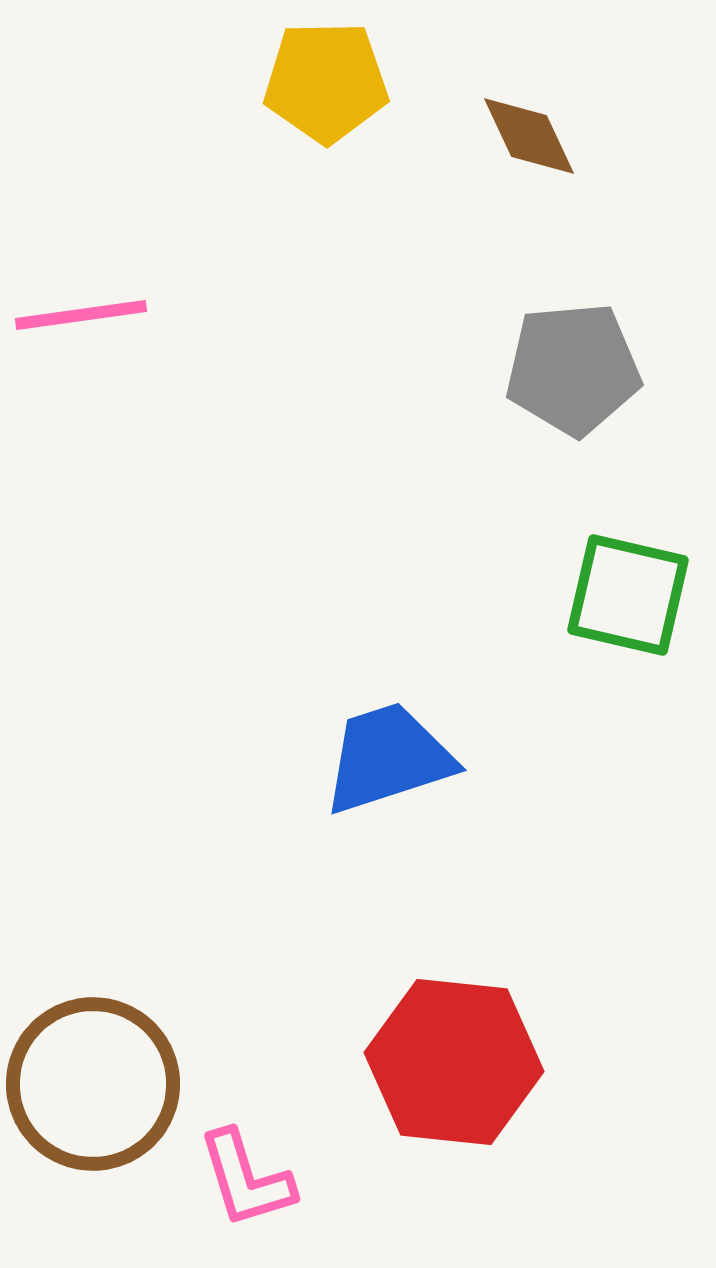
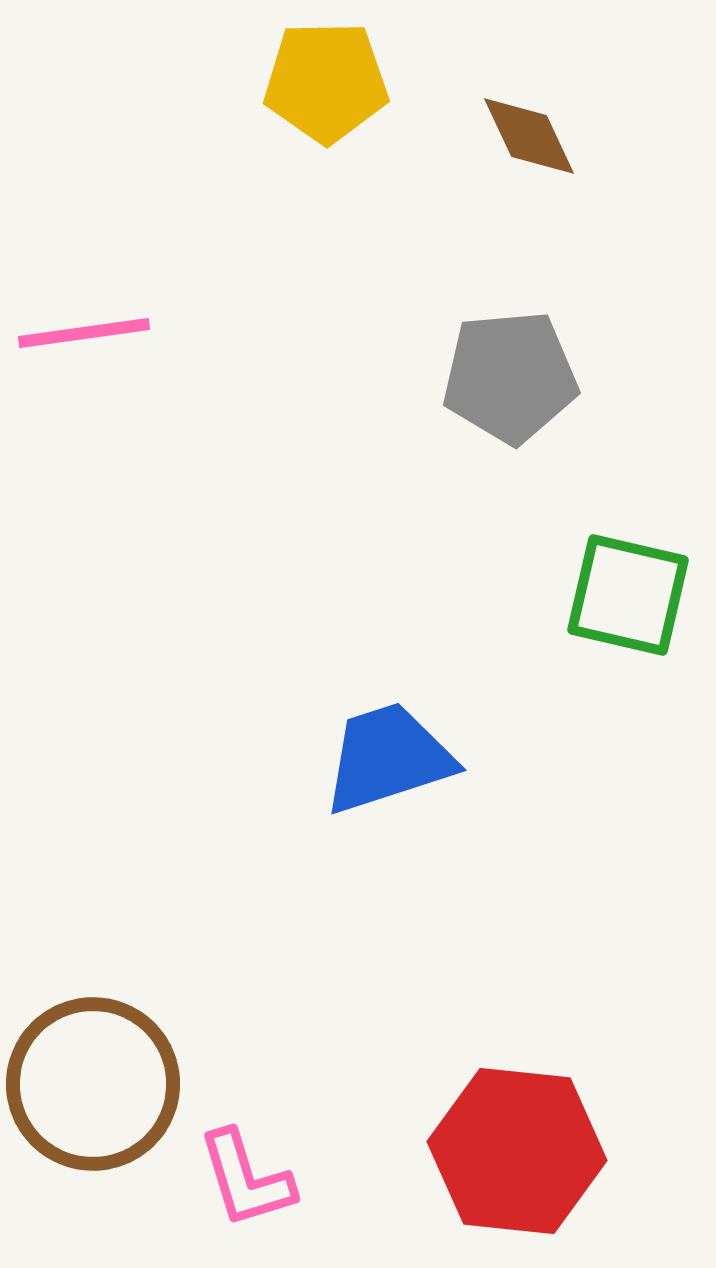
pink line: moved 3 px right, 18 px down
gray pentagon: moved 63 px left, 8 px down
red hexagon: moved 63 px right, 89 px down
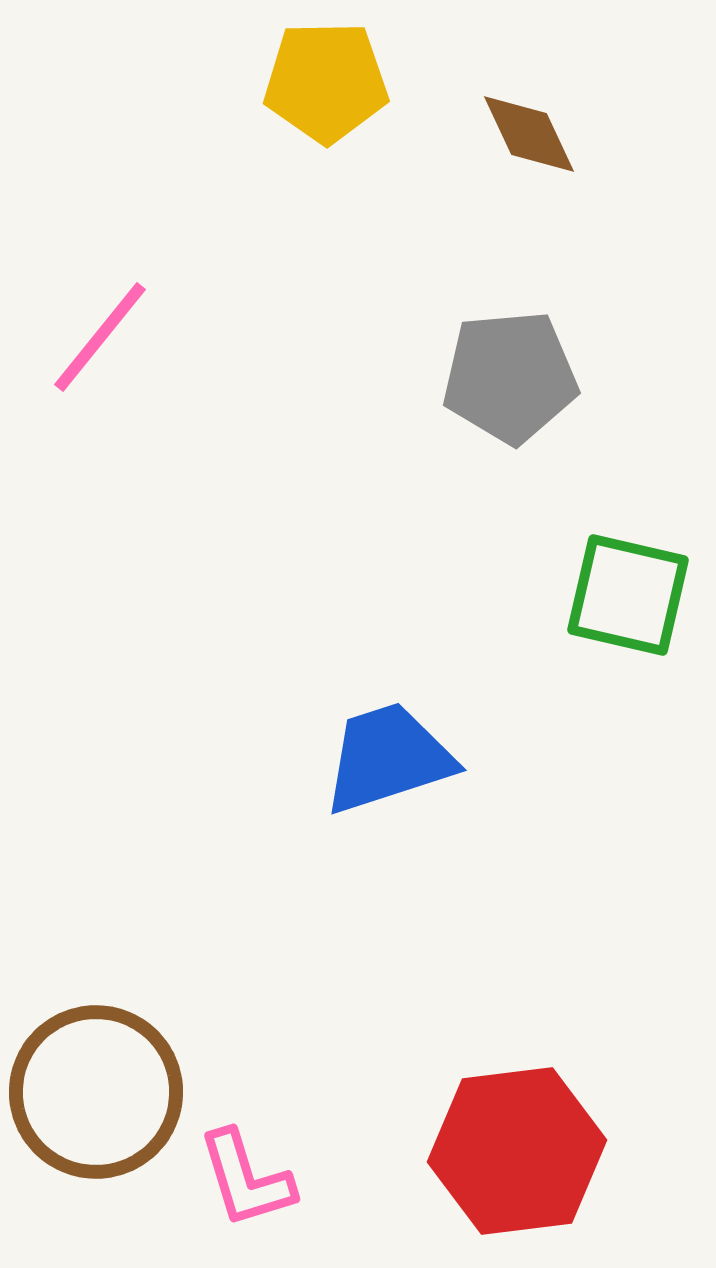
brown diamond: moved 2 px up
pink line: moved 16 px right, 4 px down; rotated 43 degrees counterclockwise
brown circle: moved 3 px right, 8 px down
red hexagon: rotated 13 degrees counterclockwise
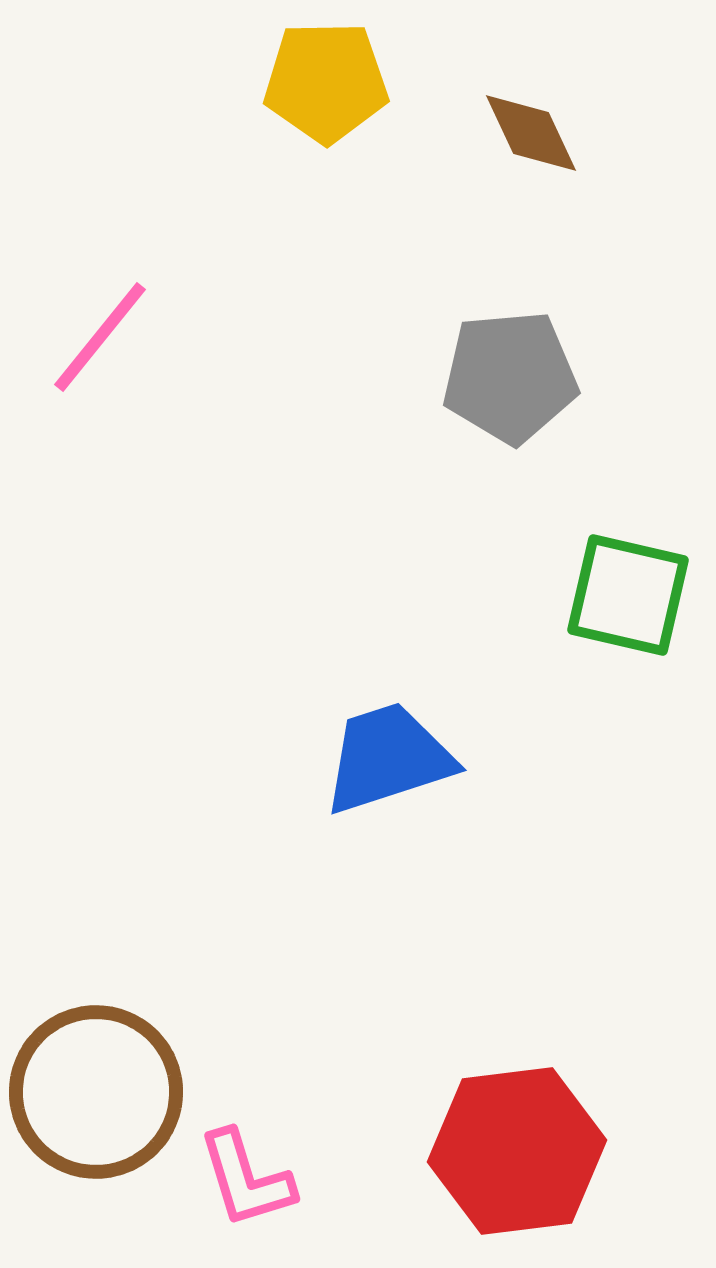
brown diamond: moved 2 px right, 1 px up
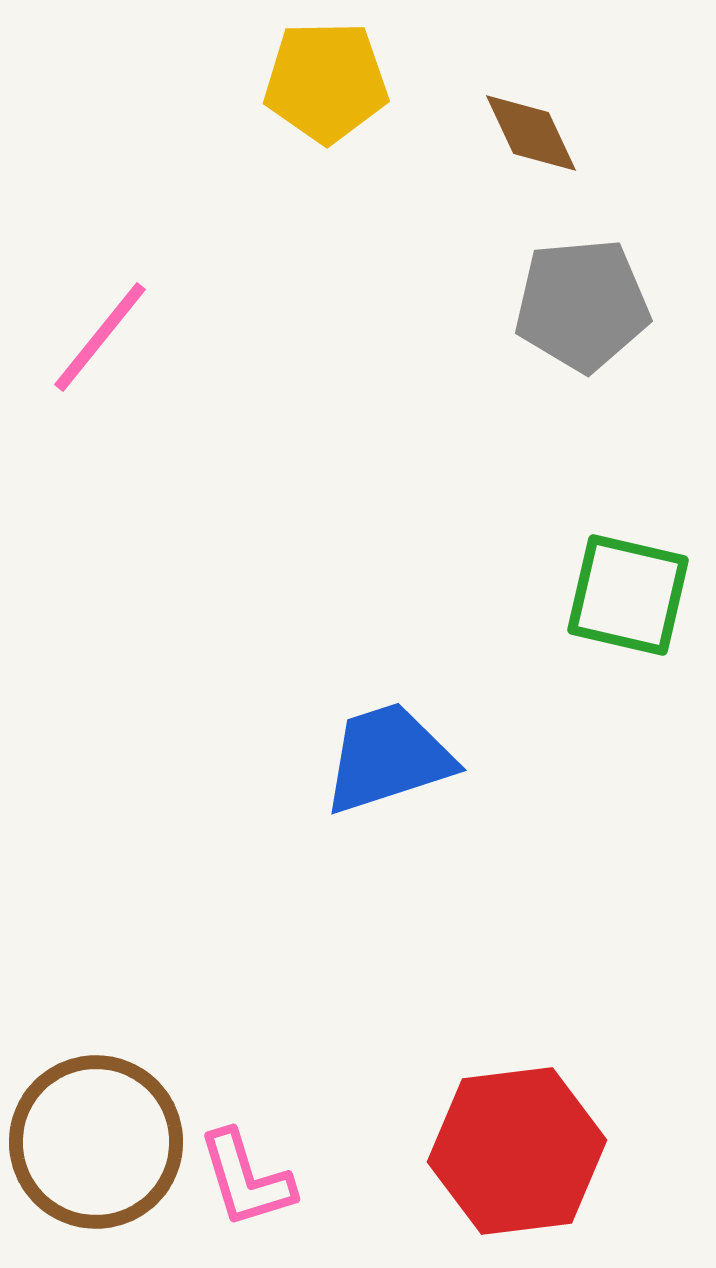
gray pentagon: moved 72 px right, 72 px up
brown circle: moved 50 px down
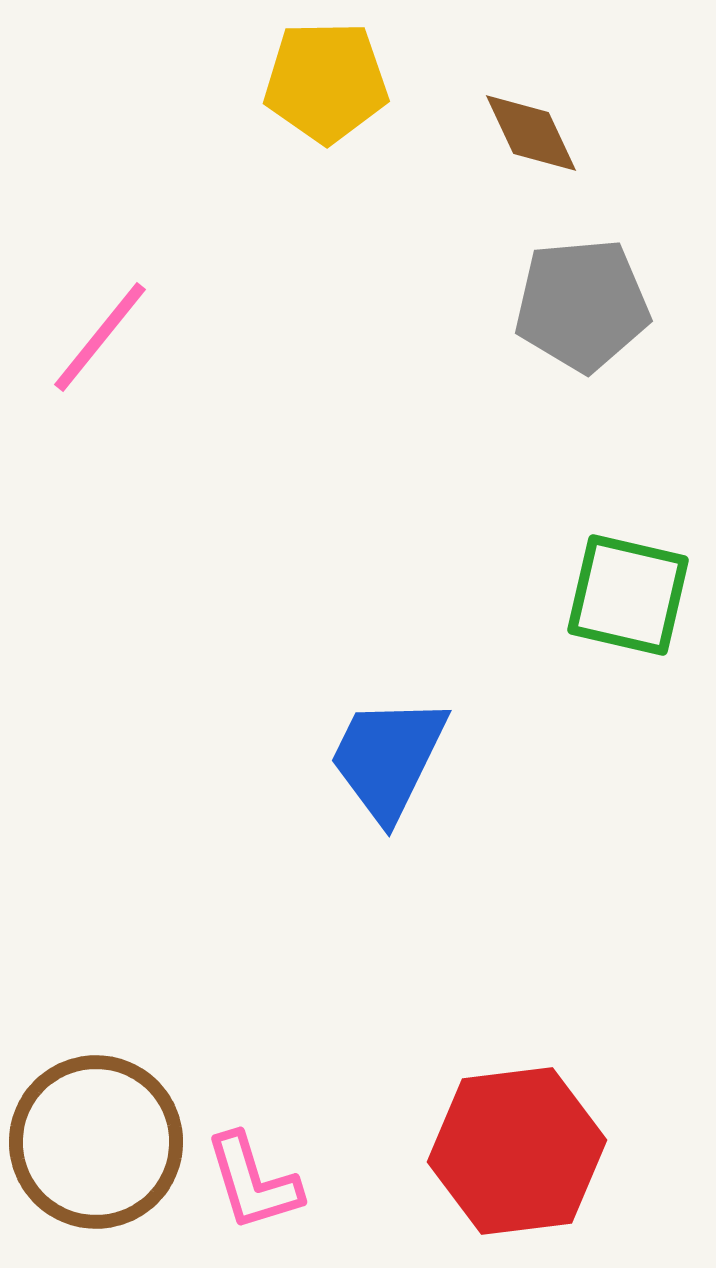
blue trapezoid: rotated 46 degrees counterclockwise
pink L-shape: moved 7 px right, 3 px down
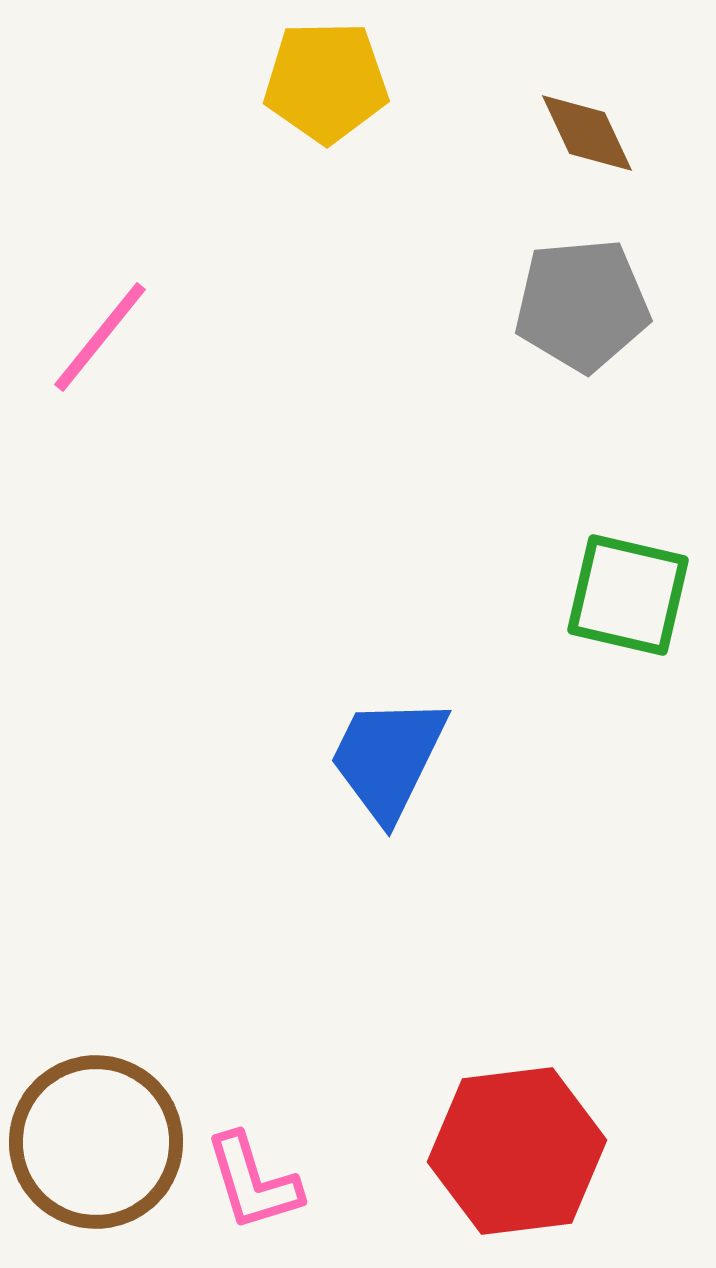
brown diamond: moved 56 px right
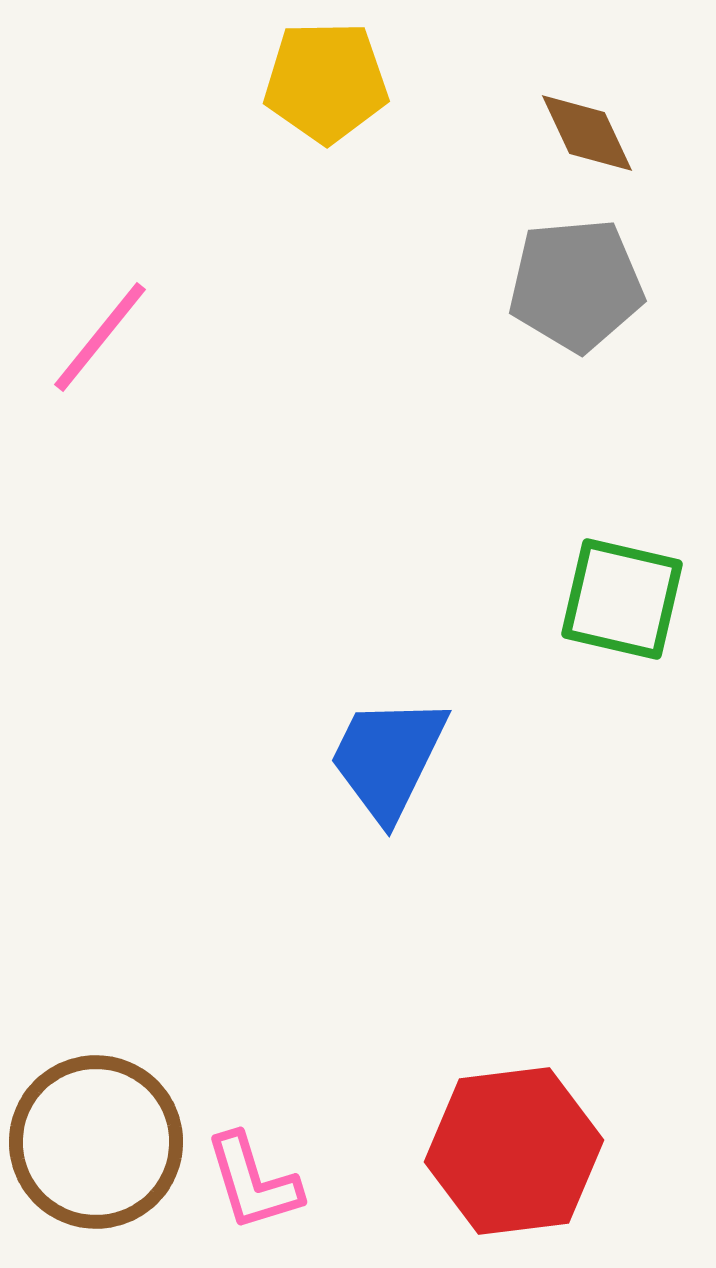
gray pentagon: moved 6 px left, 20 px up
green square: moved 6 px left, 4 px down
red hexagon: moved 3 px left
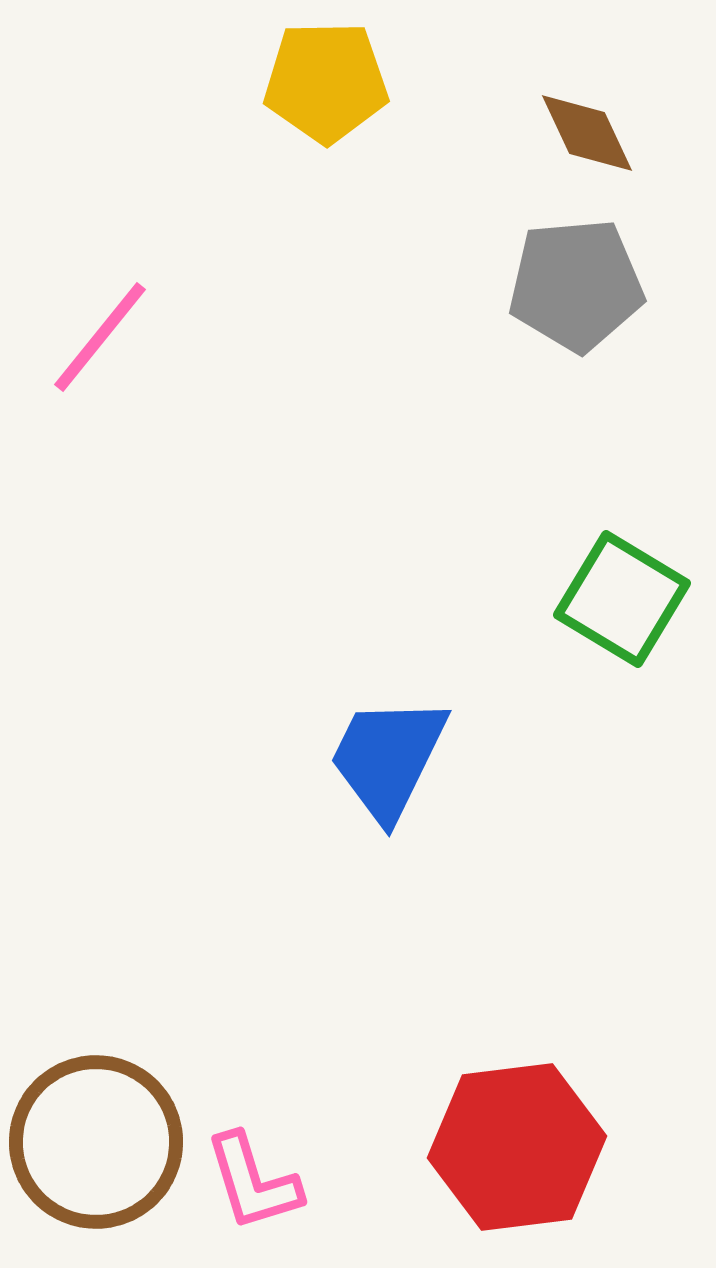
green square: rotated 18 degrees clockwise
red hexagon: moved 3 px right, 4 px up
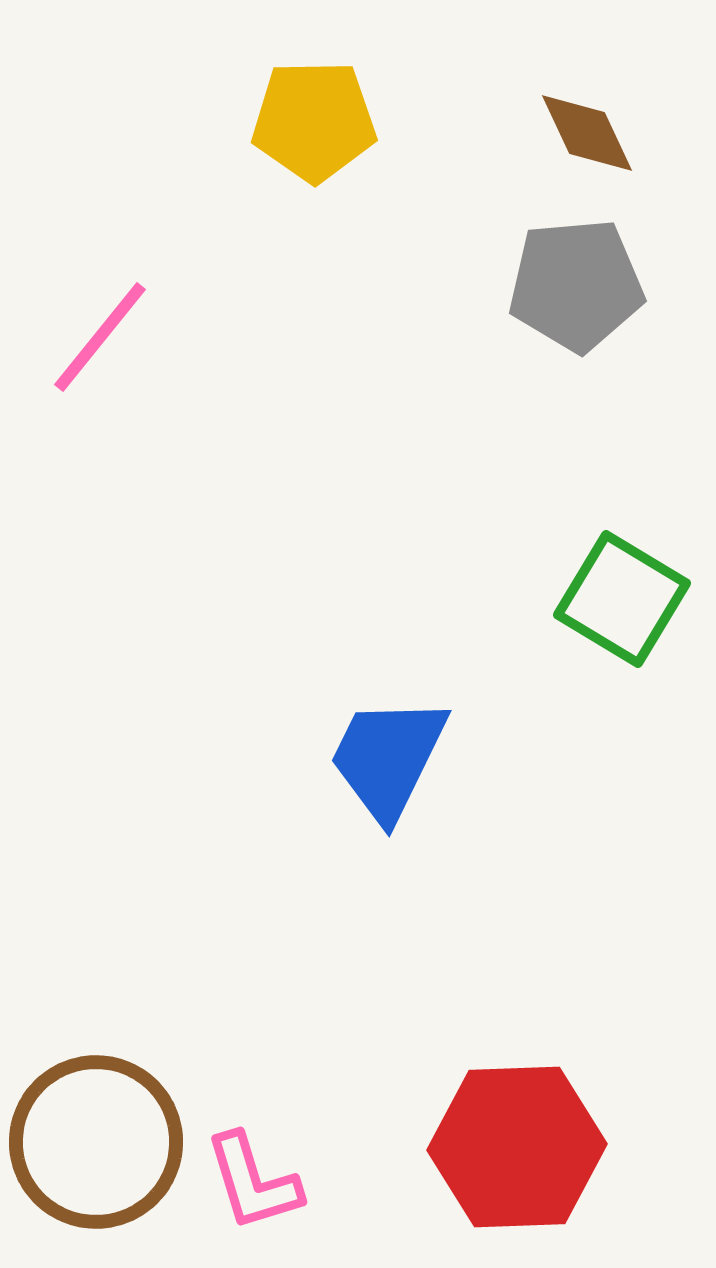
yellow pentagon: moved 12 px left, 39 px down
red hexagon: rotated 5 degrees clockwise
